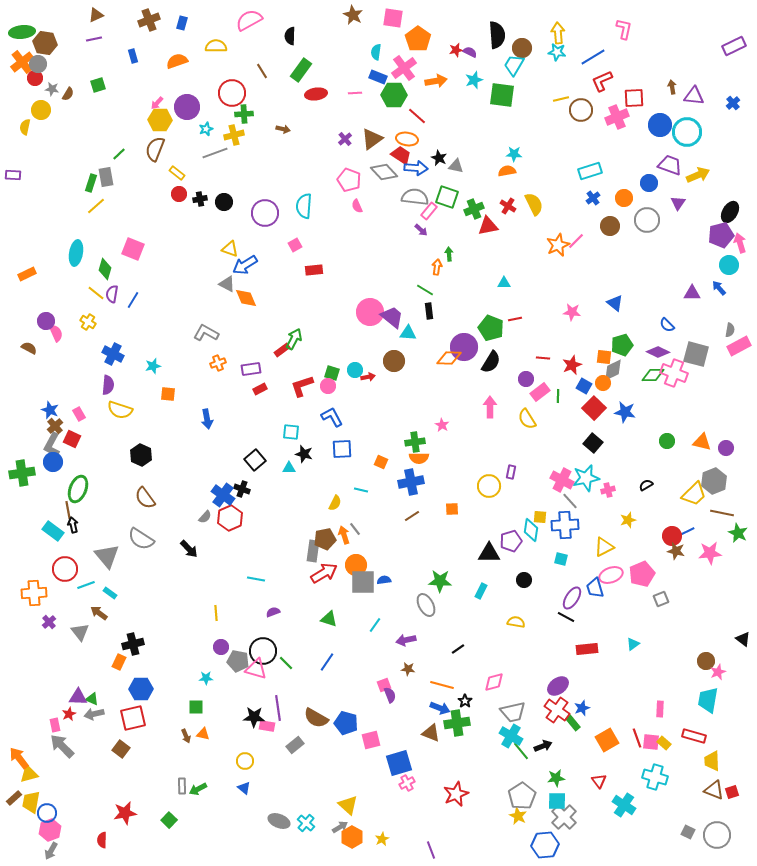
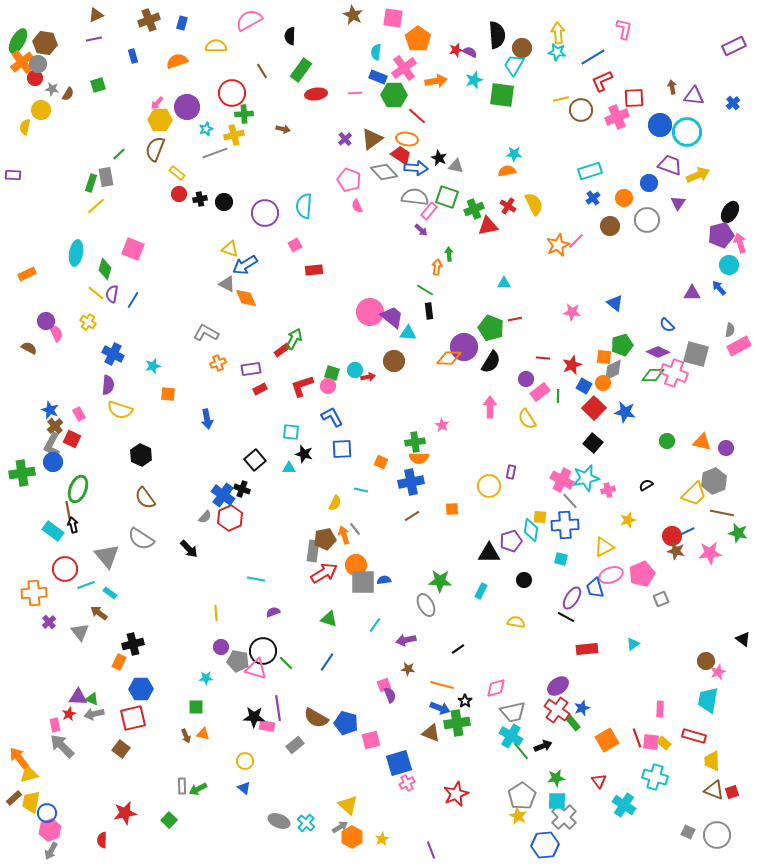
green ellipse at (22, 32): moved 4 px left, 9 px down; rotated 55 degrees counterclockwise
green star at (738, 533): rotated 12 degrees counterclockwise
pink diamond at (494, 682): moved 2 px right, 6 px down
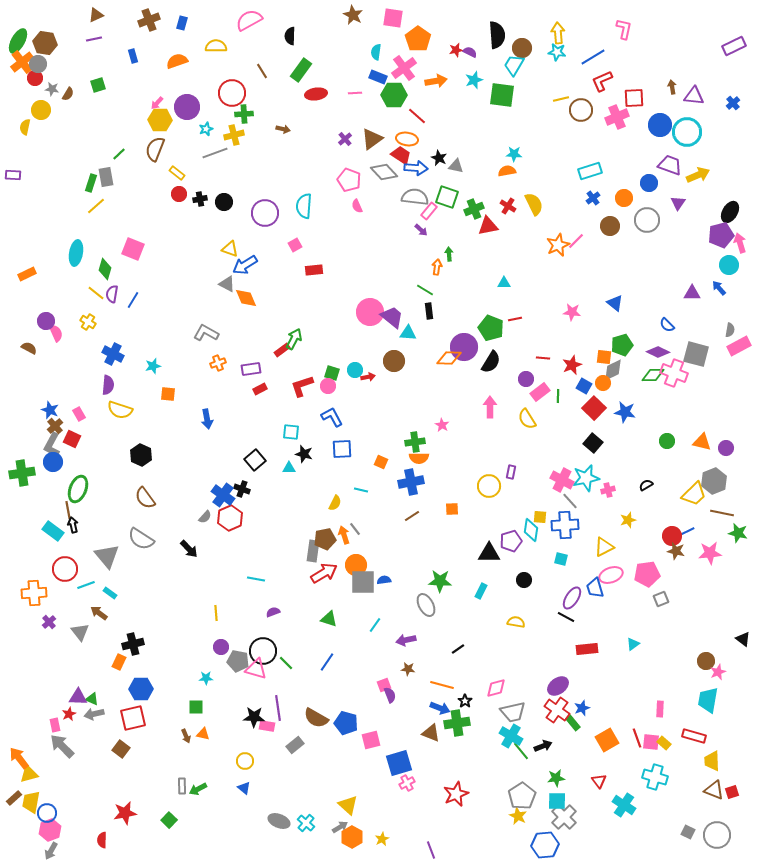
pink pentagon at (642, 574): moved 5 px right; rotated 15 degrees clockwise
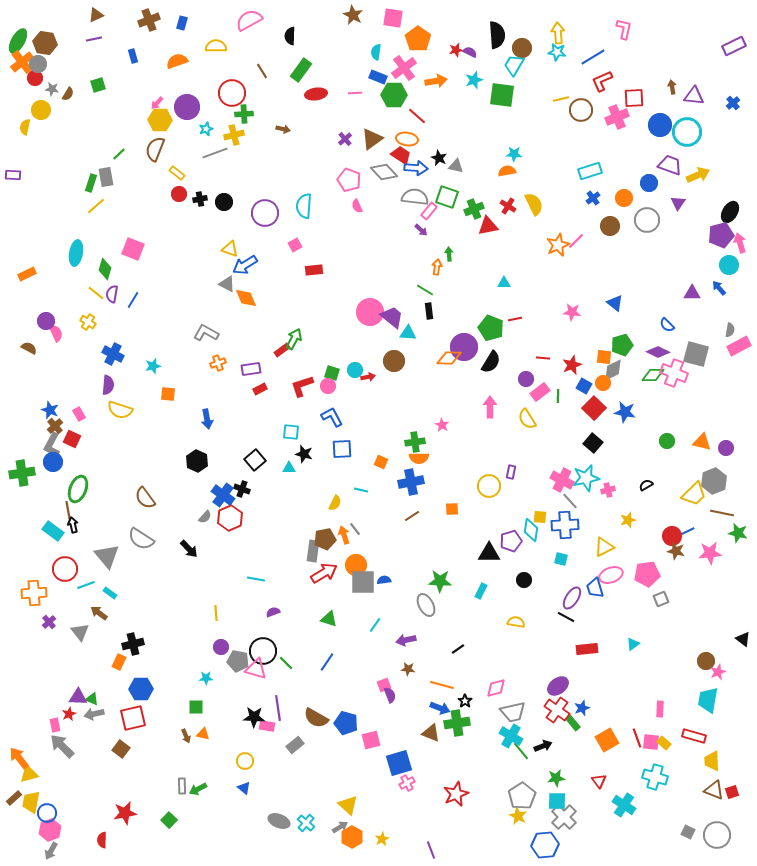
black hexagon at (141, 455): moved 56 px right, 6 px down
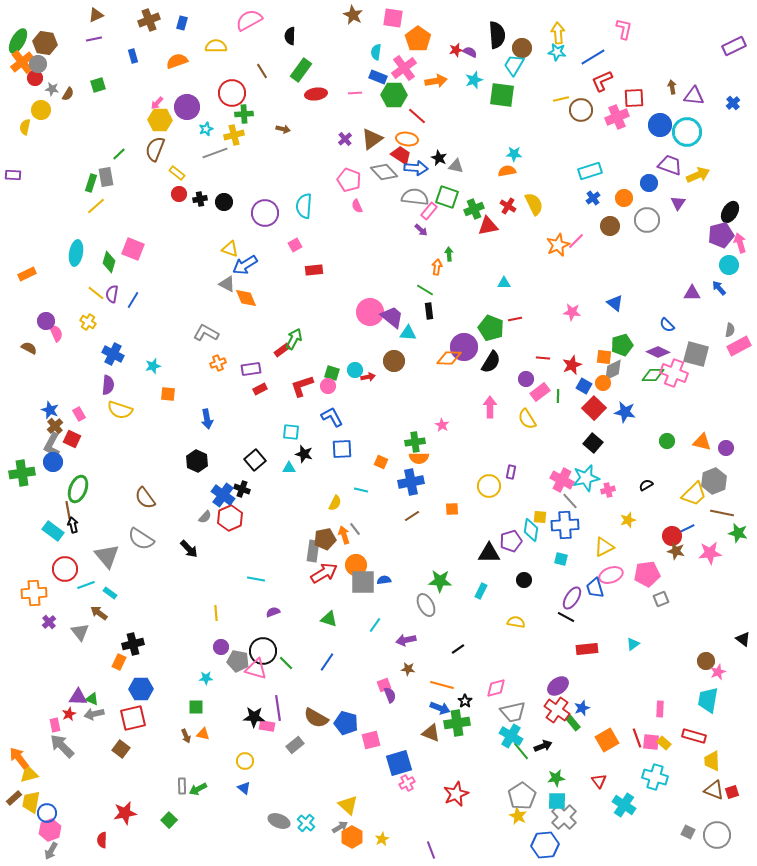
green diamond at (105, 269): moved 4 px right, 7 px up
blue line at (686, 532): moved 3 px up
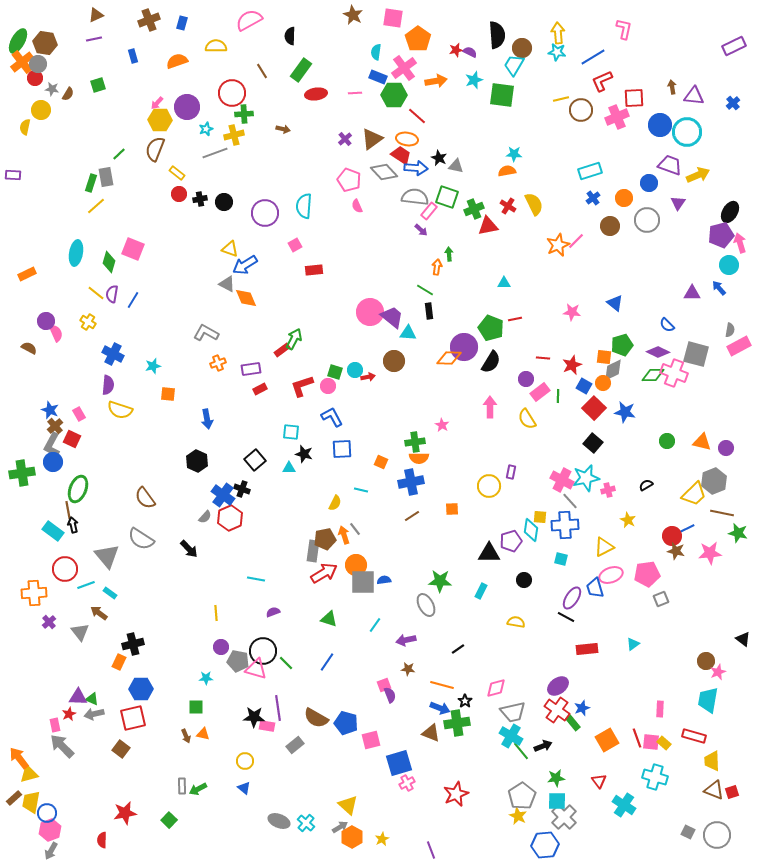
green square at (332, 373): moved 3 px right, 1 px up
yellow star at (628, 520): rotated 28 degrees counterclockwise
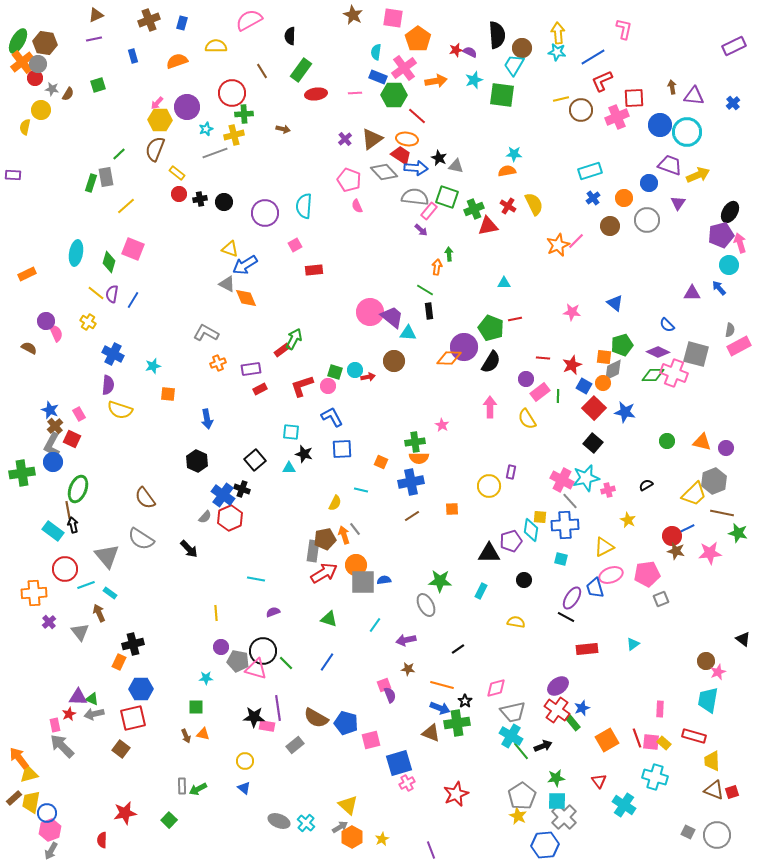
yellow line at (96, 206): moved 30 px right
brown arrow at (99, 613): rotated 30 degrees clockwise
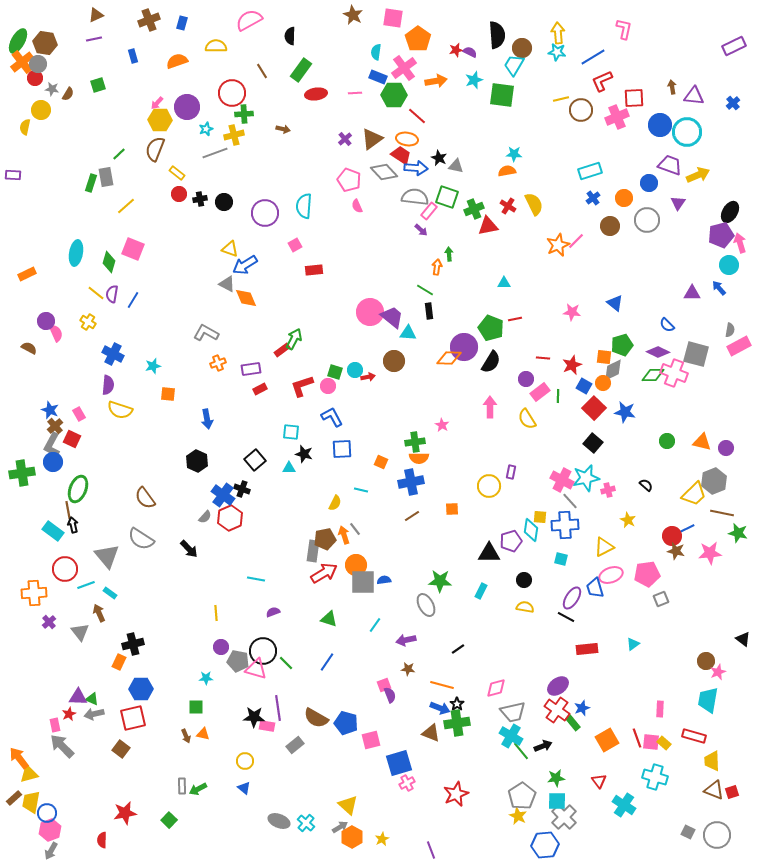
black semicircle at (646, 485): rotated 72 degrees clockwise
yellow semicircle at (516, 622): moved 9 px right, 15 px up
black star at (465, 701): moved 8 px left, 3 px down
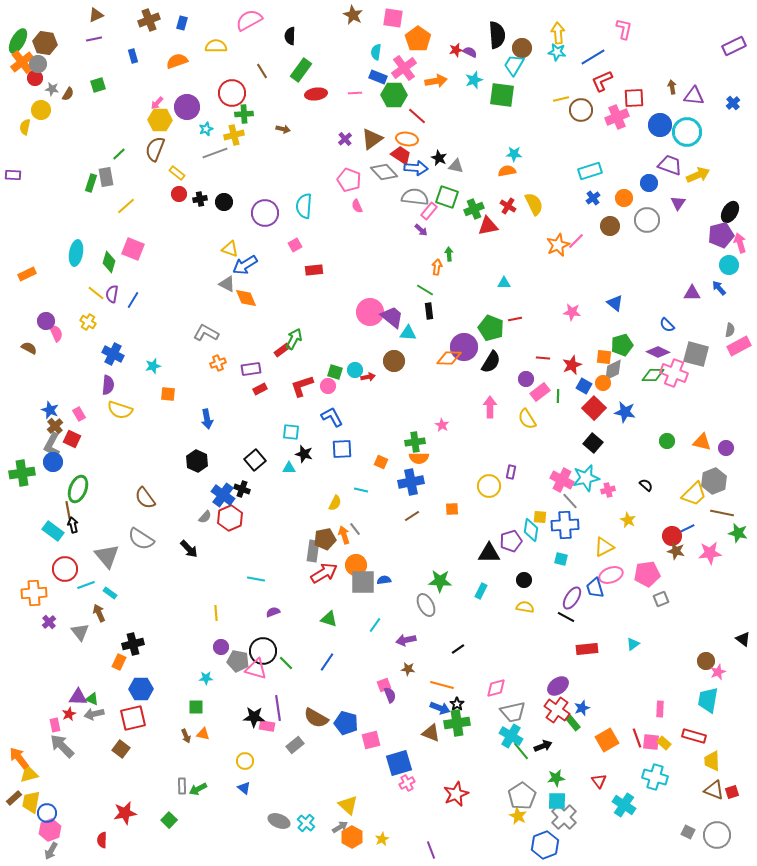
blue hexagon at (545, 845): rotated 16 degrees counterclockwise
